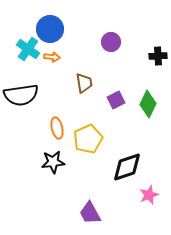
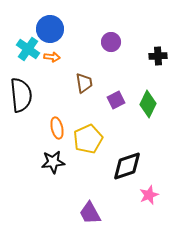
black semicircle: rotated 88 degrees counterclockwise
black diamond: moved 1 px up
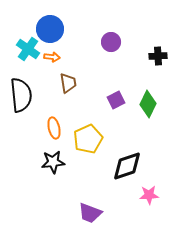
brown trapezoid: moved 16 px left
orange ellipse: moved 3 px left
pink star: rotated 18 degrees clockwise
purple trapezoid: rotated 40 degrees counterclockwise
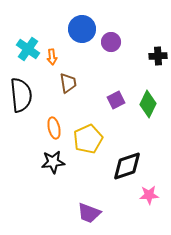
blue circle: moved 32 px right
orange arrow: rotated 77 degrees clockwise
purple trapezoid: moved 1 px left
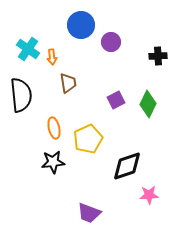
blue circle: moved 1 px left, 4 px up
